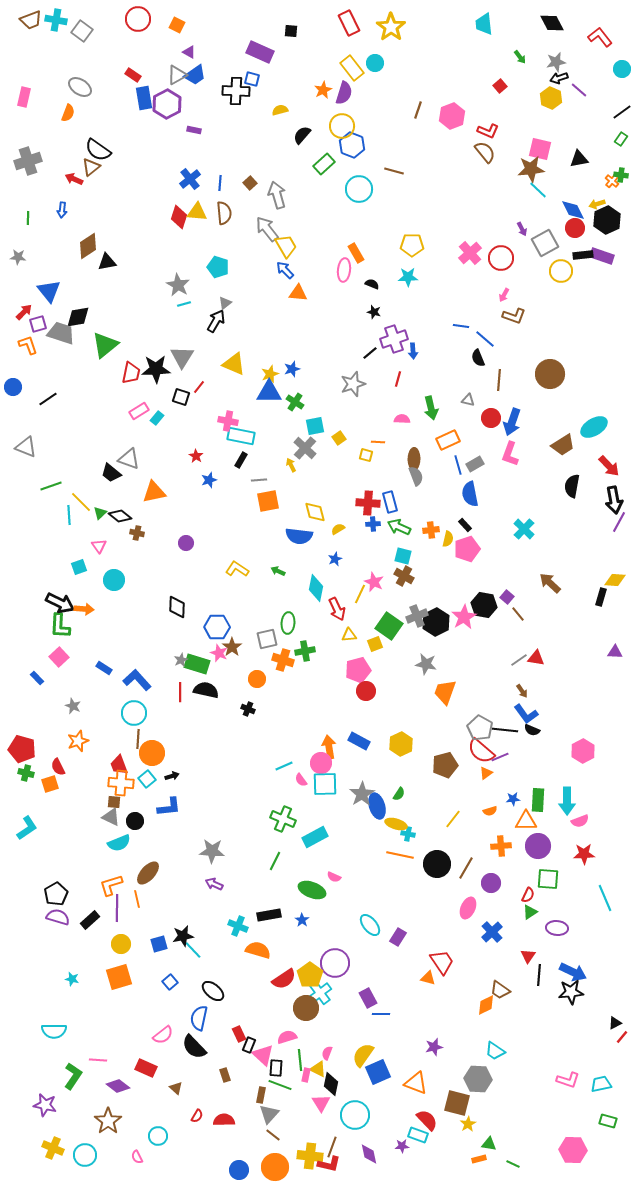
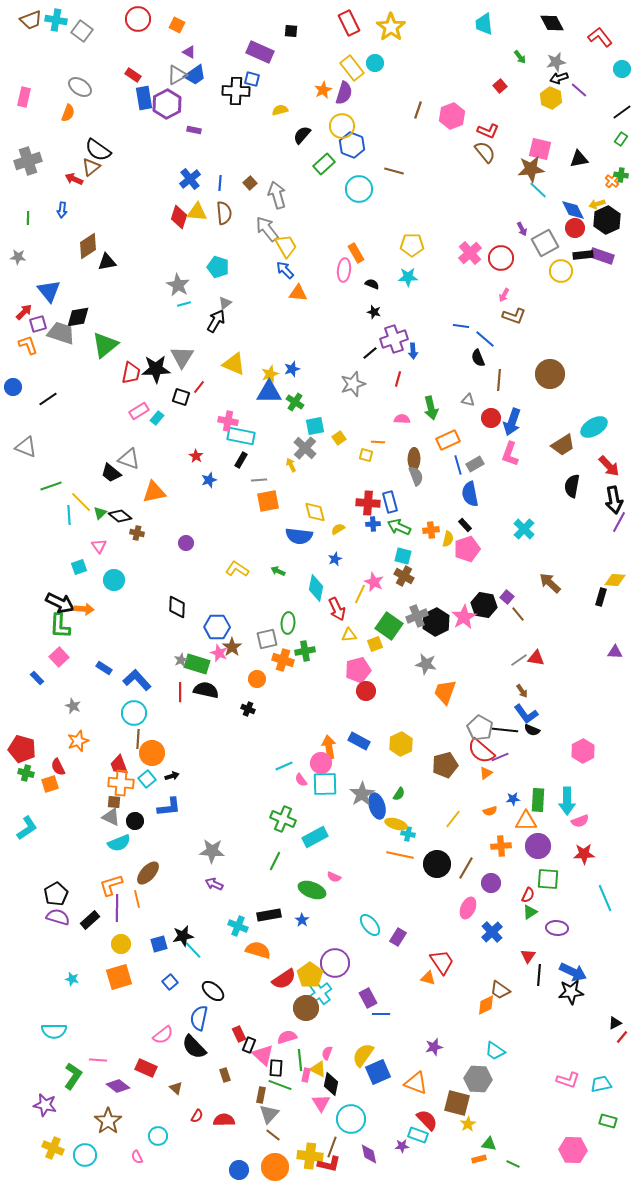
cyan circle at (355, 1115): moved 4 px left, 4 px down
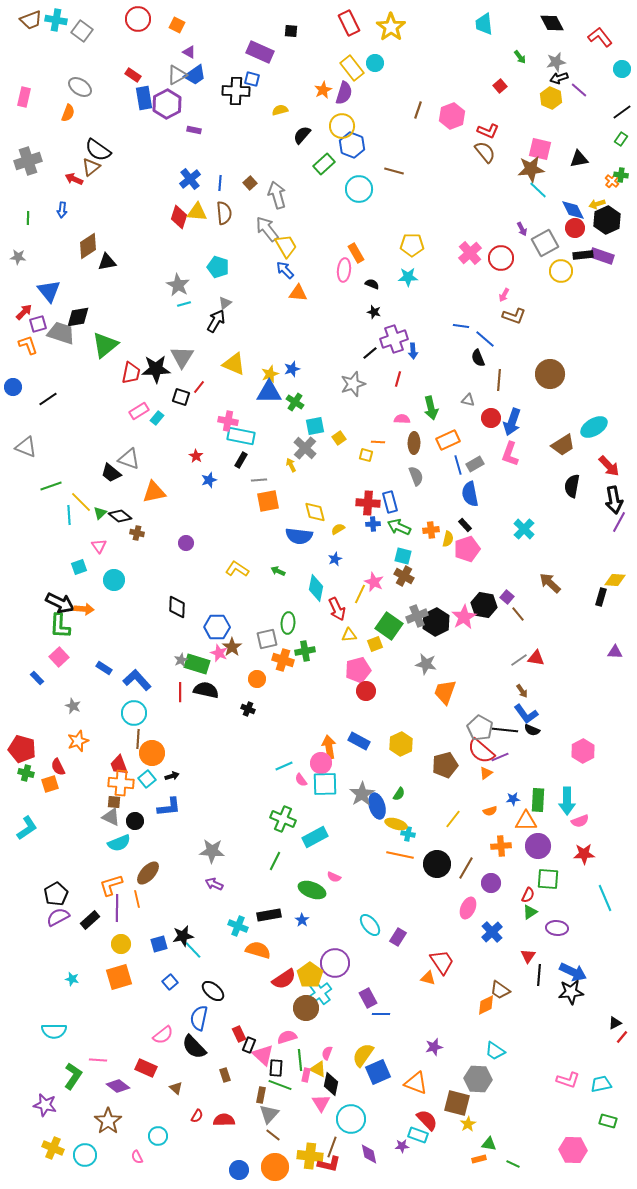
brown ellipse at (414, 459): moved 16 px up
purple semicircle at (58, 917): rotated 45 degrees counterclockwise
